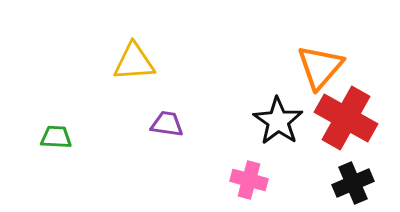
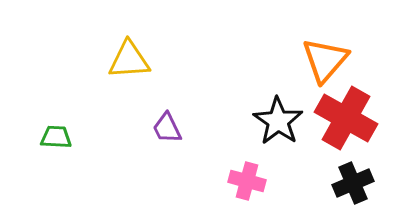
yellow triangle: moved 5 px left, 2 px up
orange triangle: moved 5 px right, 7 px up
purple trapezoid: moved 4 px down; rotated 124 degrees counterclockwise
pink cross: moved 2 px left, 1 px down
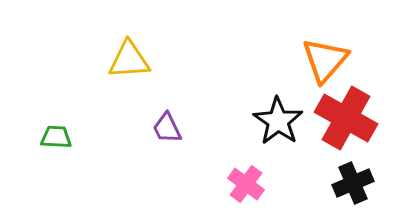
pink cross: moved 1 px left, 3 px down; rotated 21 degrees clockwise
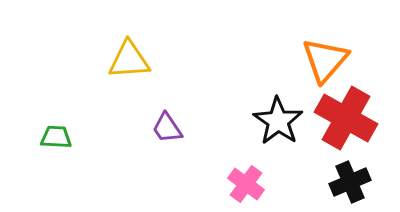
purple trapezoid: rotated 8 degrees counterclockwise
black cross: moved 3 px left, 1 px up
